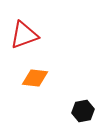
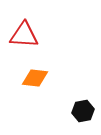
red triangle: rotated 24 degrees clockwise
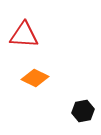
orange diamond: rotated 20 degrees clockwise
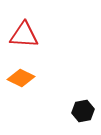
orange diamond: moved 14 px left
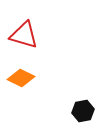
red triangle: rotated 12 degrees clockwise
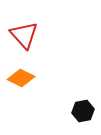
red triangle: rotated 32 degrees clockwise
